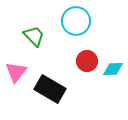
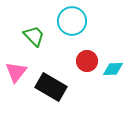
cyan circle: moved 4 px left
black rectangle: moved 1 px right, 2 px up
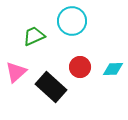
green trapezoid: rotated 70 degrees counterclockwise
red circle: moved 7 px left, 6 px down
pink triangle: rotated 10 degrees clockwise
black rectangle: rotated 12 degrees clockwise
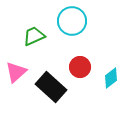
cyan diamond: moved 2 px left, 9 px down; rotated 35 degrees counterclockwise
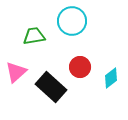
green trapezoid: rotated 15 degrees clockwise
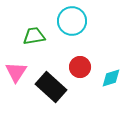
pink triangle: rotated 15 degrees counterclockwise
cyan diamond: rotated 20 degrees clockwise
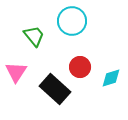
green trapezoid: rotated 60 degrees clockwise
black rectangle: moved 4 px right, 2 px down
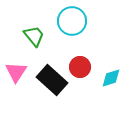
black rectangle: moved 3 px left, 9 px up
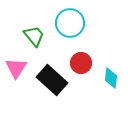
cyan circle: moved 2 px left, 2 px down
red circle: moved 1 px right, 4 px up
pink triangle: moved 4 px up
cyan diamond: rotated 65 degrees counterclockwise
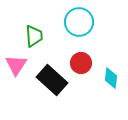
cyan circle: moved 9 px right, 1 px up
green trapezoid: rotated 35 degrees clockwise
pink triangle: moved 3 px up
